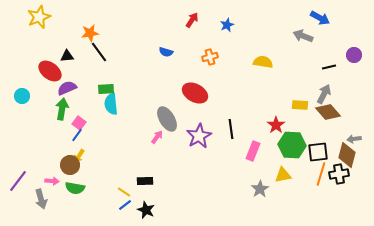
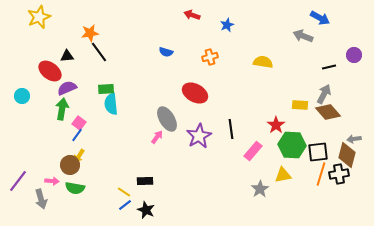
red arrow at (192, 20): moved 5 px up; rotated 105 degrees counterclockwise
pink rectangle at (253, 151): rotated 18 degrees clockwise
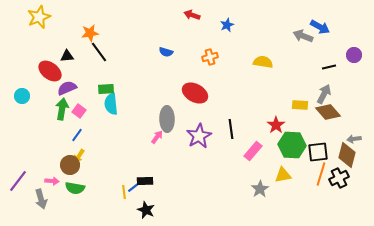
blue arrow at (320, 18): moved 9 px down
gray ellipse at (167, 119): rotated 30 degrees clockwise
pink square at (79, 123): moved 12 px up
black cross at (339, 174): moved 4 px down; rotated 18 degrees counterclockwise
yellow line at (124, 192): rotated 48 degrees clockwise
blue line at (125, 205): moved 9 px right, 18 px up
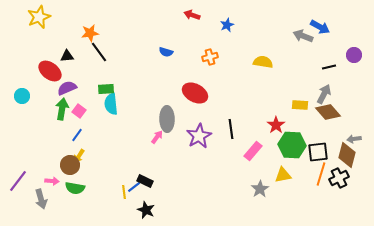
black rectangle at (145, 181): rotated 28 degrees clockwise
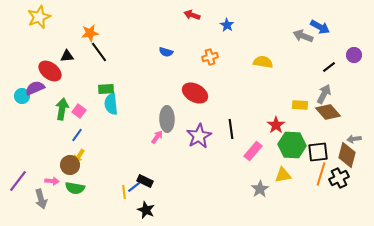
blue star at (227, 25): rotated 16 degrees counterclockwise
black line at (329, 67): rotated 24 degrees counterclockwise
purple semicircle at (67, 88): moved 32 px left
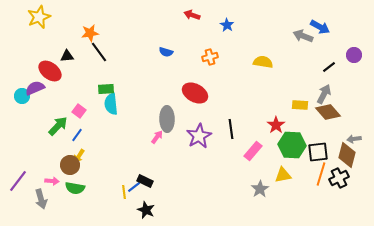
green arrow at (62, 109): moved 4 px left, 17 px down; rotated 35 degrees clockwise
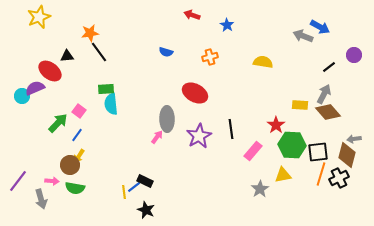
green arrow at (58, 126): moved 3 px up
